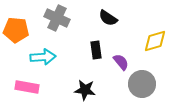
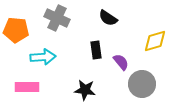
pink rectangle: rotated 10 degrees counterclockwise
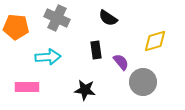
orange pentagon: moved 3 px up
cyan arrow: moved 5 px right
gray circle: moved 1 px right, 2 px up
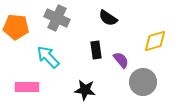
cyan arrow: rotated 130 degrees counterclockwise
purple semicircle: moved 2 px up
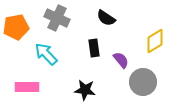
black semicircle: moved 2 px left
orange pentagon: rotated 15 degrees counterclockwise
yellow diamond: rotated 15 degrees counterclockwise
black rectangle: moved 2 px left, 2 px up
cyan arrow: moved 2 px left, 3 px up
